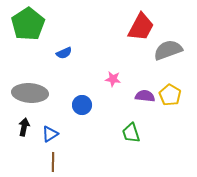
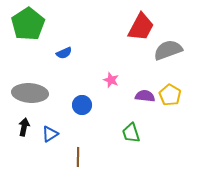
pink star: moved 2 px left, 1 px down; rotated 14 degrees clockwise
brown line: moved 25 px right, 5 px up
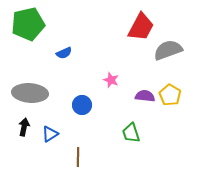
green pentagon: rotated 20 degrees clockwise
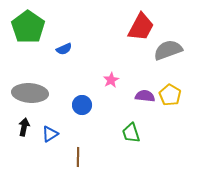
green pentagon: moved 3 px down; rotated 24 degrees counterclockwise
blue semicircle: moved 4 px up
pink star: rotated 21 degrees clockwise
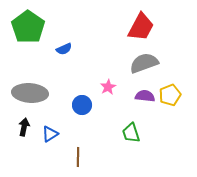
gray semicircle: moved 24 px left, 13 px down
pink star: moved 3 px left, 7 px down
yellow pentagon: rotated 20 degrees clockwise
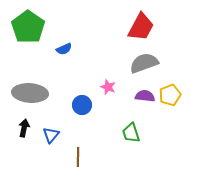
pink star: rotated 21 degrees counterclockwise
black arrow: moved 1 px down
blue triangle: moved 1 px right, 1 px down; rotated 18 degrees counterclockwise
